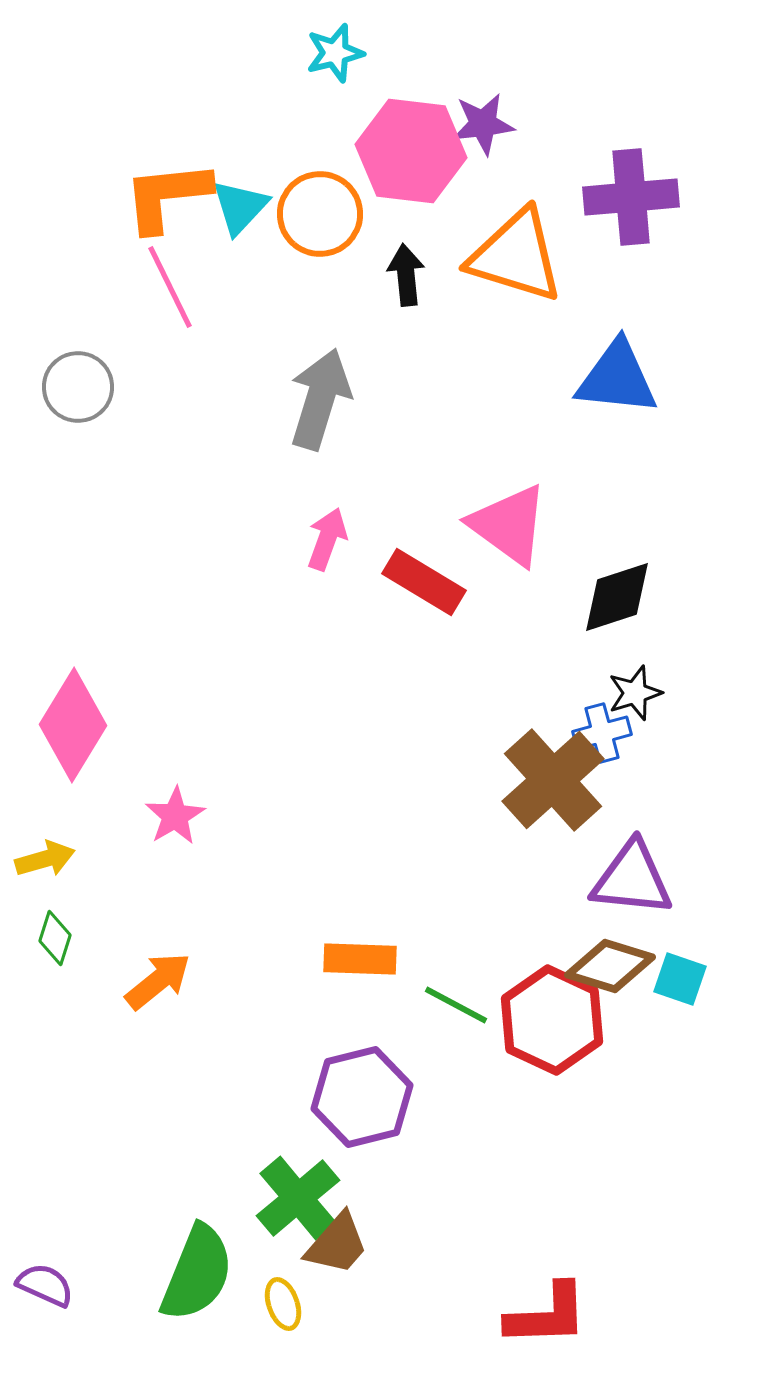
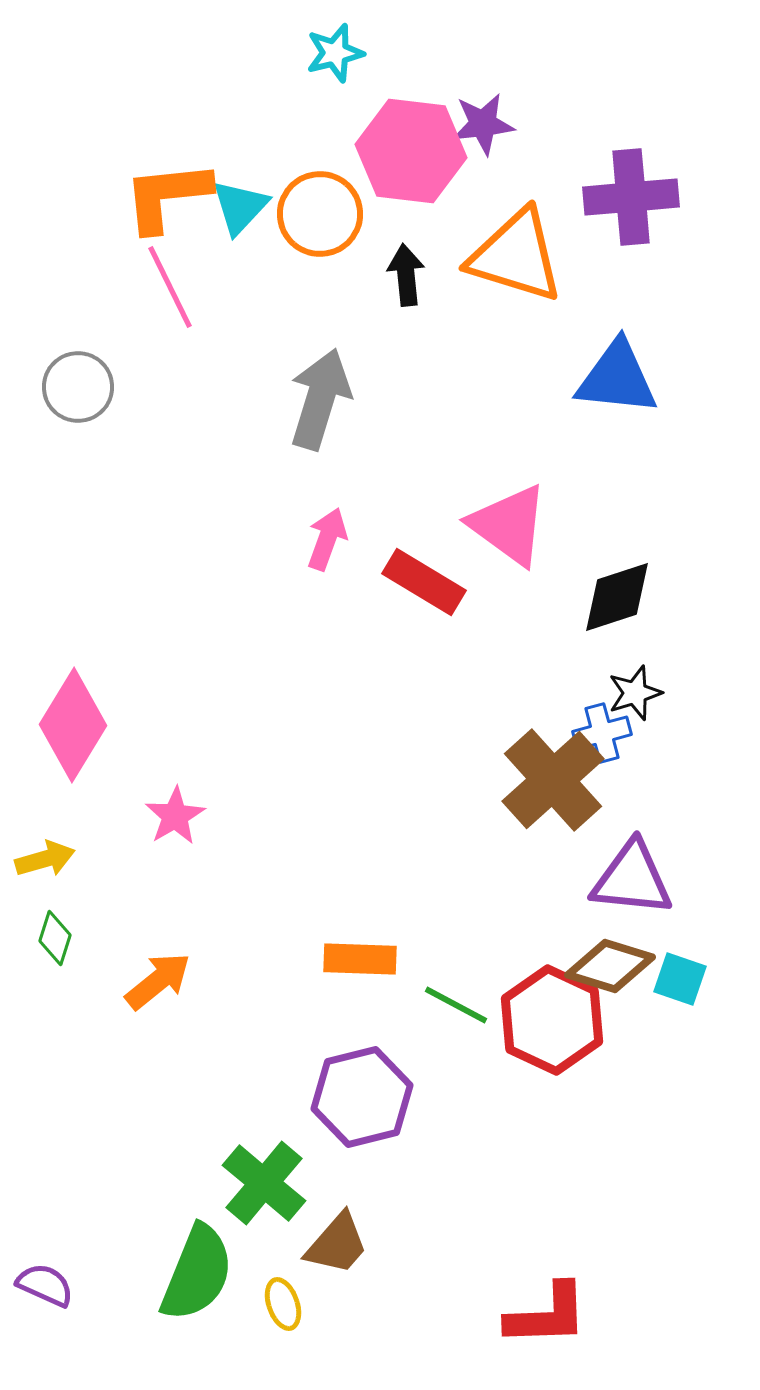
green cross: moved 34 px left, 15 px up; rotated 10 degrees counterclockwise
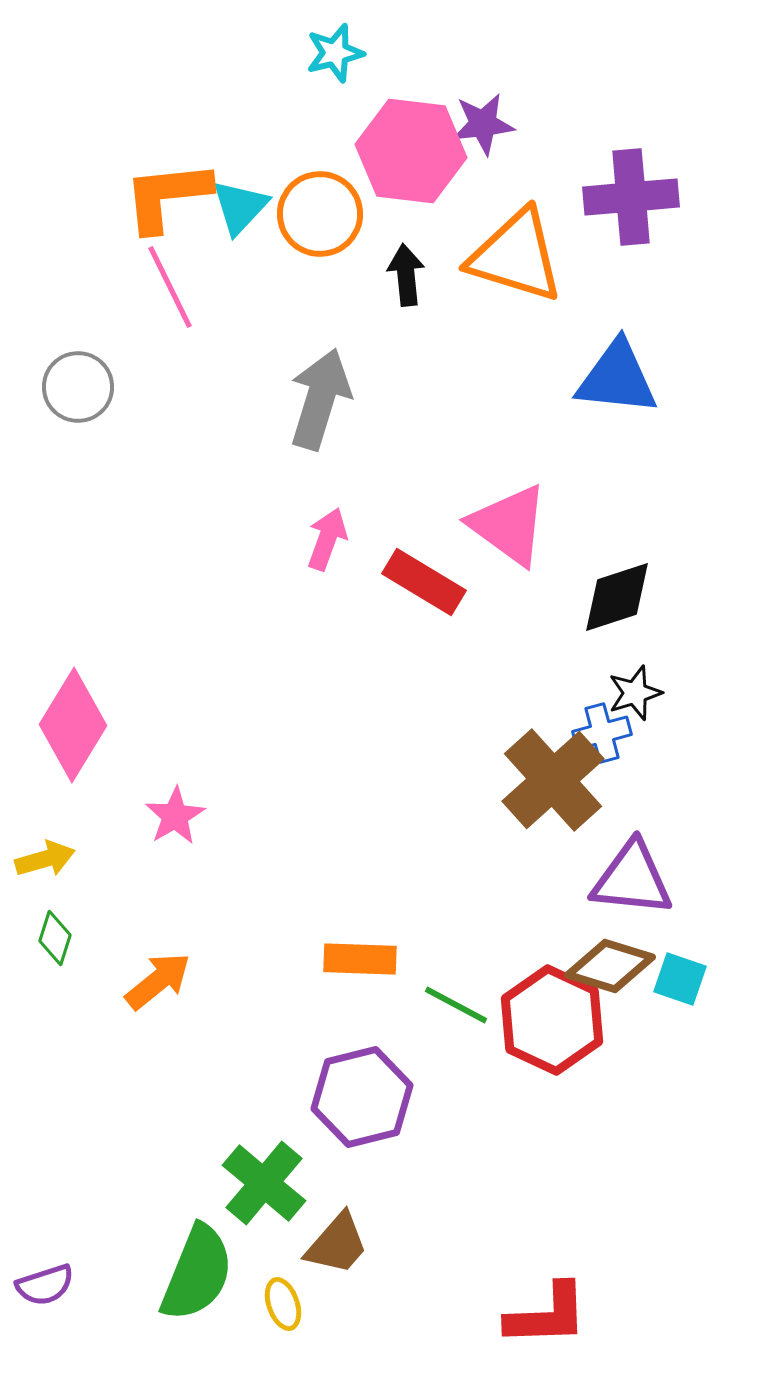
purple semicircle: rotated 138 degrees clockwise
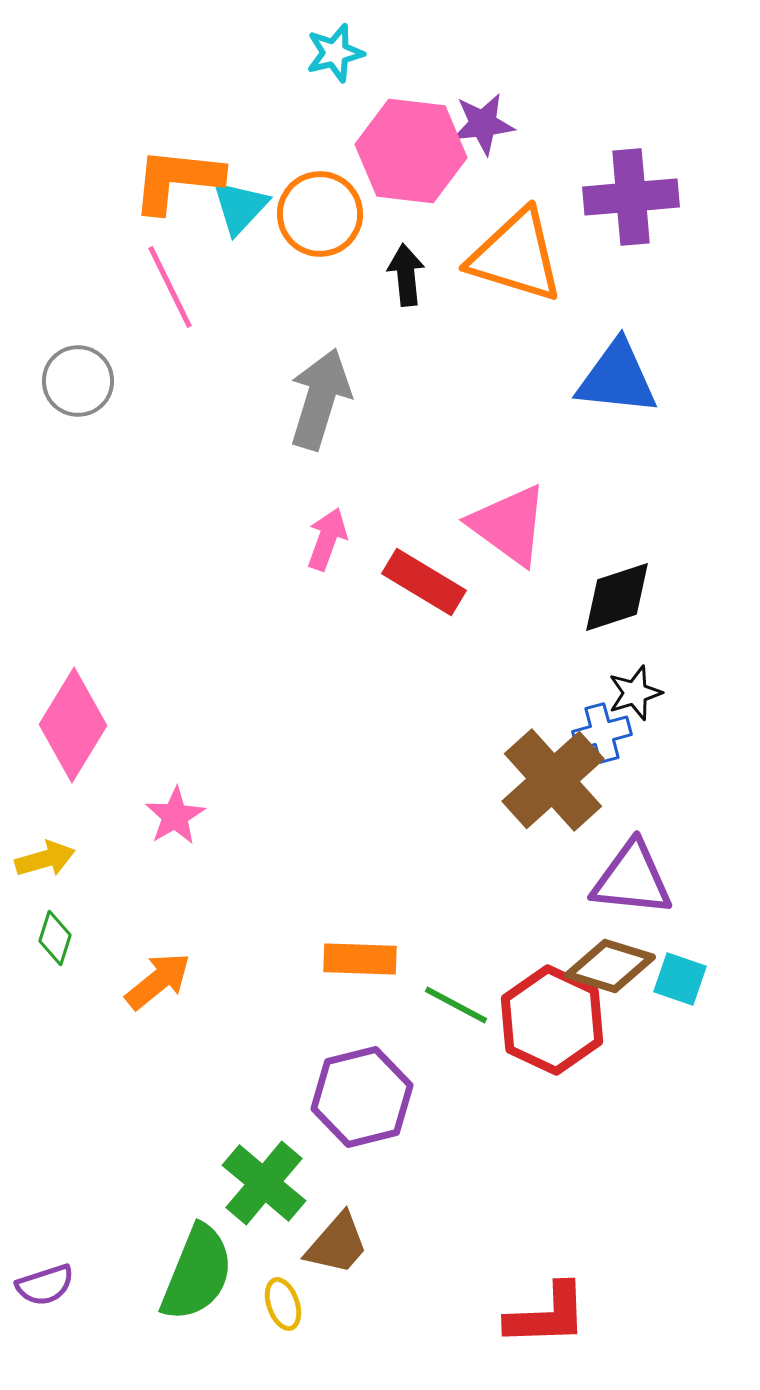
orange L-shape: moved 10 px right, 16 px up; rotated 12 degrees clockwise
gray circle: moved 6 px up
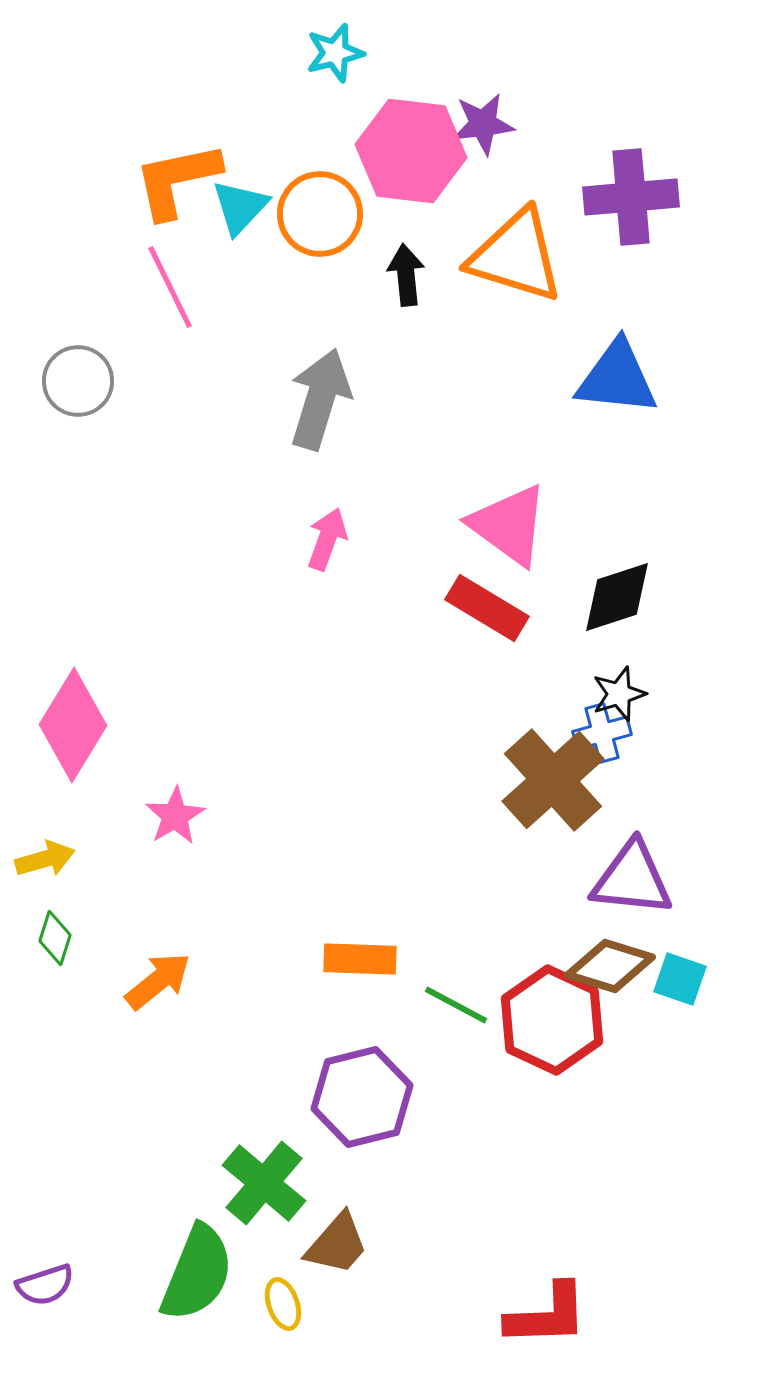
orange L-shape: rotated 18 degrees counterclockwise
red rectangle: moved 63 px right, 26 px down
black star: moved 16 px left, 1 px down
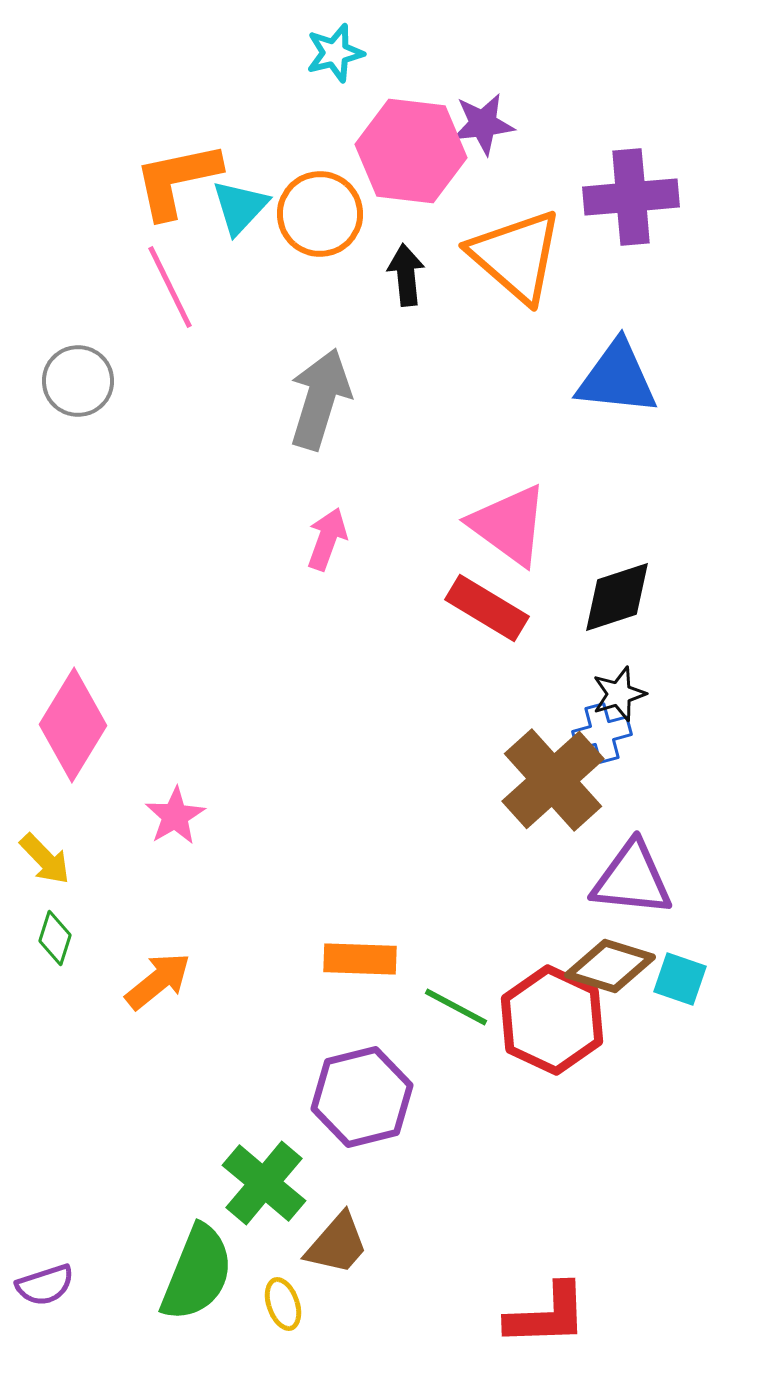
orange triangle: rotated 24 degrees clockwise
yellow arrow: rotated 62 degrees clockwise
green line: moved 2 px down
